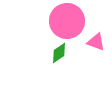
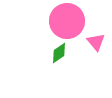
pink triangle: rotated 30 degrees clockwise
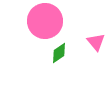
pink circle: moved 22 px left
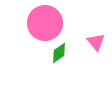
pink circle: moved 2 px down
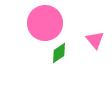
pink triangle: moved 1 px left, 2 px up
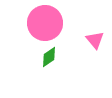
green diamond: moved 10 px left, 4 px down
